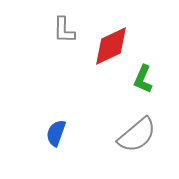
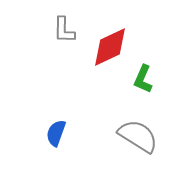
red diamond: moved 1 px left, 1 px down
gray semicircle: moved 1 px right, 1 px down; rotated 108 degrees counterclockwise
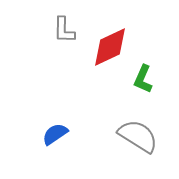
blue semicircle: moved 1 px left, 1 px down; rotated 36 degrees clockwise
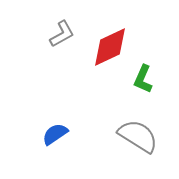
gray L-shape: moved 2 px left, 4 px down; rotated 120 degrees counterclockwise
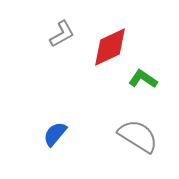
green L-shape: rotated 100 degrees clockwise
blue semicircle: rotated 16 degrees counterclockwise
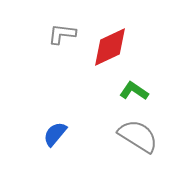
gray L-shape: rotated 144 degrees counterclockwise
green L-shape: moved 9 px left, 12 px down
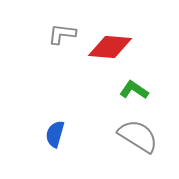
red diamond: rotated 30 degrees clockwise
green L-shape: moved 1 px up
blue semicircle: rotated 24 degrees counterclockwise
